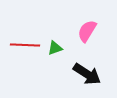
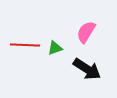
pink semicircle: moved 1 px left, 1 px down
black arrow: moved 5 px up
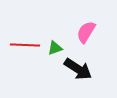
black arrow: moved 9 px left
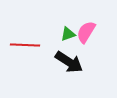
green triangle: moved 13 px right, 14 px up
black arrow: moved 9 px left, 7 px up
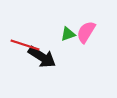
red line: rotated 16 degrees clockwise
black arrow: moved 27 px left, 5 px up
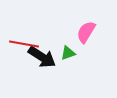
green triangle: moved 19 px down
red line: moved 1 px left, 1 px up; rotated 8 degrees counterclockwise
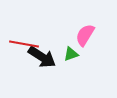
pink semicircle: moved 1 px left, 3 px down
green triangle: moved 3 px right, 1 px down
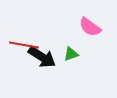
pink semicircle: moved 5 px right, 8 px up; rotated 85 degrees counterclockwise
red line: moved 1 px down
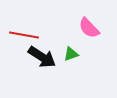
pink semicircle: moved 1 px left, 1 px down; rotated 10 degrees clockwise
red line: moved 10 px up
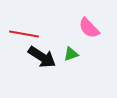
red line: moved 1 px up
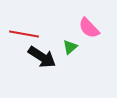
green triangle: moved 1 px left, 7 px up; rotated 21 degrees counterclockwise
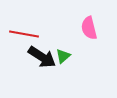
pink semicircle: rotated 30 degrees clockwise
green triangle: moved 7 px left, 9 px down
